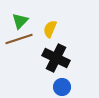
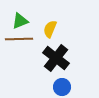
green triangle: rotated 24 degrees clockwise
brown line: rotated 16 degrees clockwise
black cross: rotated 12 degrees clockwise
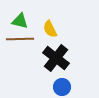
green triangle: rotated 36 degrees clockwise
yellow semicircle: rotated 48 degrees counterclockwise
brown line: moved 1 px right
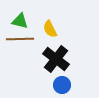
black cross: moved 1 px down
blue circle: moved 2 px up
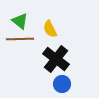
green triangle: rotated 24 degrees clockwise
blue circle: moved 1 px up
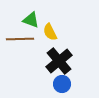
green triangle: moved 11 px right, 1 px up; rotated 18 degrees counterclockwise
yellow semicircle: moved 3 px down
black cross: moved 3 px right, 2 px down; rotated 12 degrees clockwise
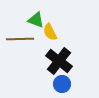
green triangle: moved 5 px right
black cross: rotated 12 degrees counterclockwise
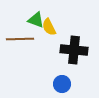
yellow semicircle: moved 1 px left, 5 px up
black cross: moved 15 px right, 11 px up; rotated 32 degrees counterclockwise
